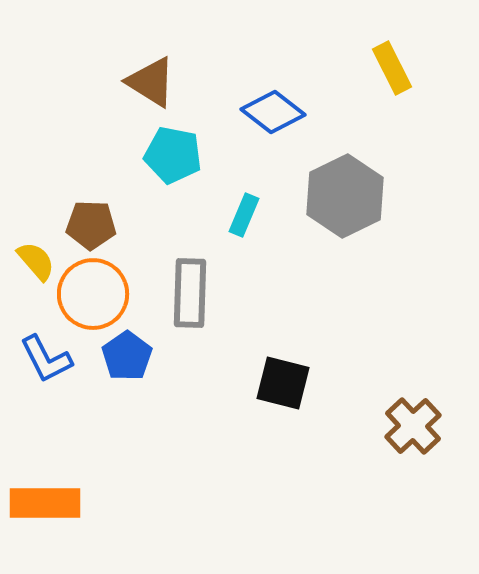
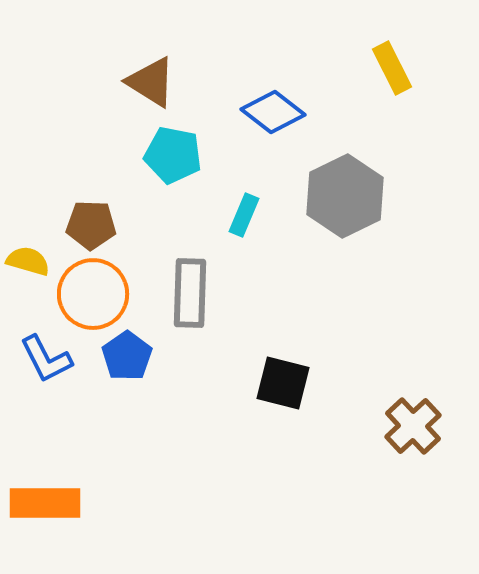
yellow semicircle: moved 8 px left; rotated 33 degrees counterclockwise
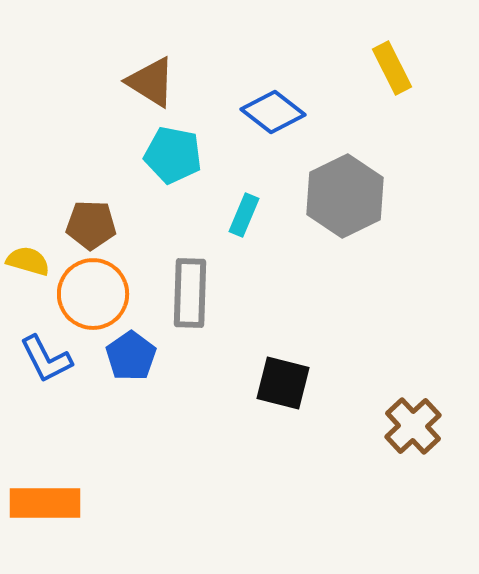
blue pentagon: moved 4 px right
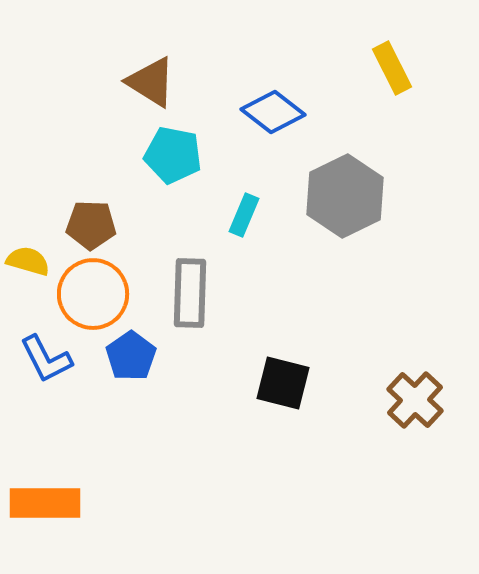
brown cross: moved 2 px right, 26 px up; rotated 4 degrees counterclockwise
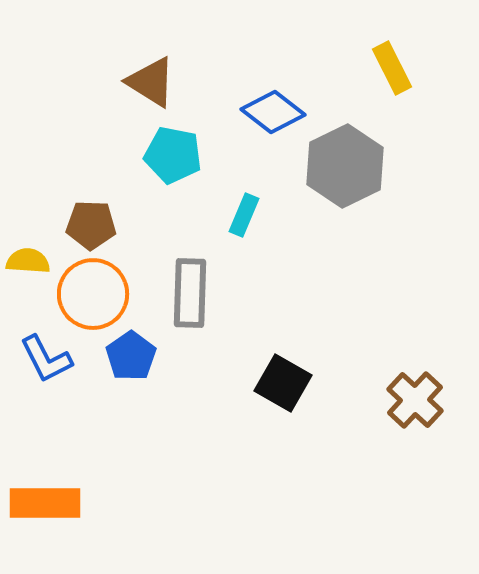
gray hexagon: moved 30 px up
yellow semicircle: rotated 12 degrees counterclockwise
black square: rotated 16 degrees clockwise
